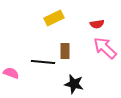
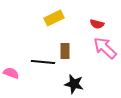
red semicircle: rotated 24 degrees clockwise
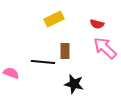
yellow rectangle: moved 1 px down
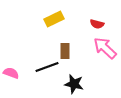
black line: moved 4 px right, 5 px down; rotated 25 degrees counterclockwise
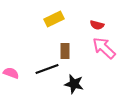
red semicircle: moved 1 px down
pink arrow: moved 1 px left
black line: moved 2 px down
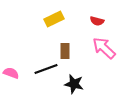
red semicircle: moved 4 px up
black line: moved 1 px left
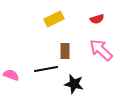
red semicircle: moved 2 px up; rotated 32 degrees counterclockwise
pink arrow: moved 3 px left, 2 px down
black line: rotated 10 degrees clockwise
pink semicircle: moved 2 px down
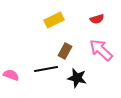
yellow rectangle: moved 1 px down
brown rectangle: rotated 28 degrees clockwise
black star: moved 3 px right, 6 px up
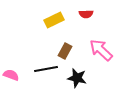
red semicircle: moved 11 px left, 5 px up; rotated 16 degrees clockwise
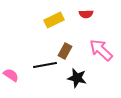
black line: moved 1 px left, 4 px up
pink semicircle: rotated 14 degrees clockwise
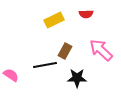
black star: rotated 12 degrees counterclockwise
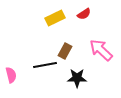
red semicircle: moved 2 px left; rotated 32 degrees counterclockwise
yellow rectangle: moved 1 px right, 2 px up
pink semicircle: rotated 42 degrees clockwise
